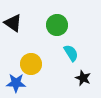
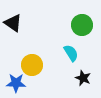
green circle: moved 25 px right
yellow circle: moved 1 px right, 1 px down
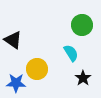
black triangle: moved 17 px down
yellow circle: moved 5 px right, 4 px down
black star: rotated 14 degrees clockwise
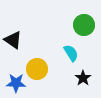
green circle: moved 2 px right
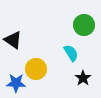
yellow circle: moved 1 px left
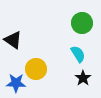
green circle: moved 2 px left, 2 px up
cyan semicircle: moved 7 px right, 1 px down
